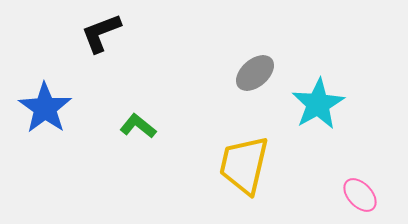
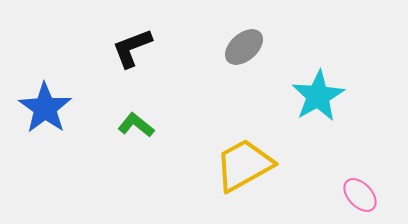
black L-shape: moved 31 px right, 15 px down
gray ellipse: moved 11 px left, 26 px up
cyan star: moved 8 px up
green L-shape: moved 2 px left, 1 px up
yellow trapezoid: rotated 48 degrees clockwise
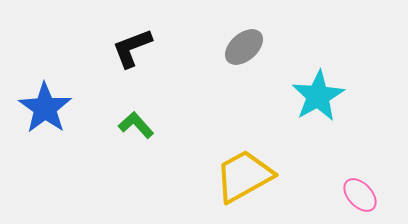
green L-shape: rotated 9 degrees clockwise
yellow trapezoid: moved 11 px down
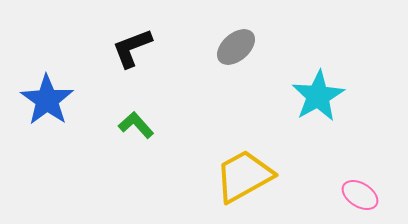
gray ellipse: moved 8 px left
blue star: moved 2 px right, 8 px up
pink ellipse: rotated 15 degrees counterclockwise
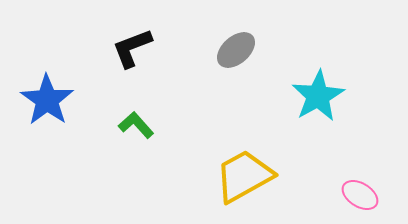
gray ellipse: moved 3 px down
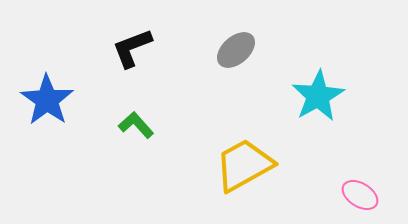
yellow trapezoid: moved 11 px up
